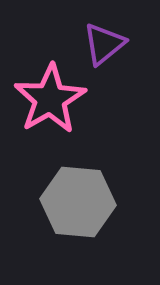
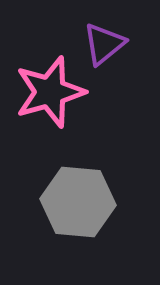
pink star: moved 7 px up; rotated 14 degrees clockwise
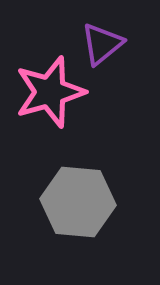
purple triangle: moved 2 px left
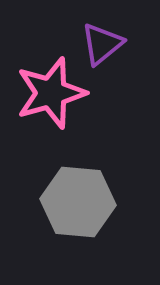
pink star: moved 1 px right, 1 px down
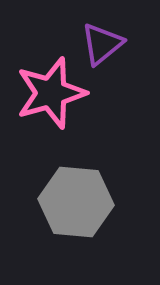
gray hexagon: moved 2 px left
